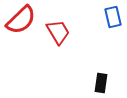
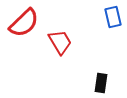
red semicircle: moved 3 px right, 3 px down
red trapezoid: moved 2 px right, 10 px down
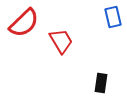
red trapezoid: moved 1 px right, 1 px up
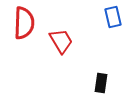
red semicircle: rotated 44 degrees counterclockwise
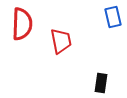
red semicircle: moved 2 px left, 1 px down
red trapezoid: rotated 20 degrees clockwise
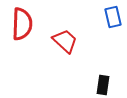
red trapezoid: moved 4 px right; rotated 36 degrees counterclockwise
black rectangle: moved 2 px right, 2 px down
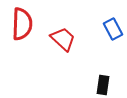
blue rectangle: moved 12 px down; rotated 15 degrees counterclockwise
red trapezoid: moved 2 px left, 2 px up
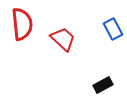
red semicircle: rotated 8 degrees counterclockwise
black rectangle: rotated 54 degrees clockwise
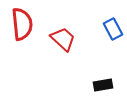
black rectangle: rotated 18 degrees clockwise
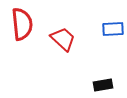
blue rectangle: rotated 65 degrees counterclockwise
